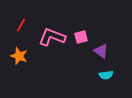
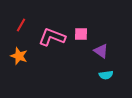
pink square: moved 3 px up; rotated 16 degrees clockwise
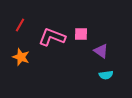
red line: moved 1 px left
orange star: moved 2 px right, 1 px down
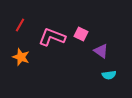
pink square: rotated 24 degrees clockwise
cyan semicircle: moved 3 px right
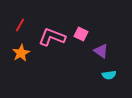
orange star: moved 4 px up; rotated 24 degrees clockwise
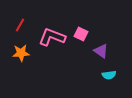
orange star: rotated 24 degrees clockwise
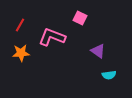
pink square: moved 1 px left, 16 px up
purple triangle: moved 3 px left
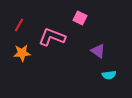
red line: moved 1 px left
orange star: moved 1 px right
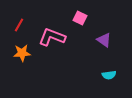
purple triangle: moved 6 px right, 11 px up
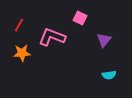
purple triangle: rotated 35 degrees clockwise
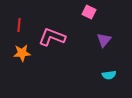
pink square: moved 9 px right, 6 px up
red line: rotated 24 degrees counterclockwise
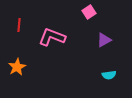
pink square: rotated 32 degrees clockwise
purple triangle: rotated 21 degrees clockwise
orange star: moved 5 px left, 14 px down; rotated 24 degrees counterclockwise
